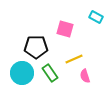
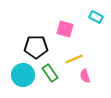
cyan circle: moved 1 px right, 2 px down
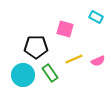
pink semicircle: moved 13 px right, 15 px up; rotated 96 degrees counterclockwise
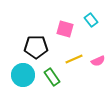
cyan rectangle: moved 5 px left, 3 px down; rotated 24 degrees clockwise
green rectangle: moved 2 px right, 4 px down
